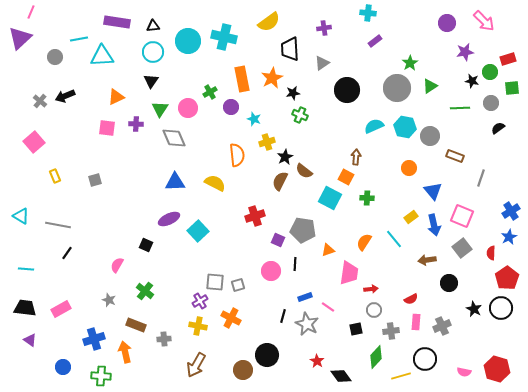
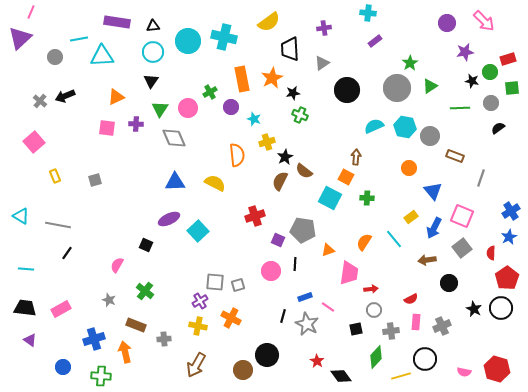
blue arrow at (434, 225): moved 3 px down; rotated 40 degrees clockwise
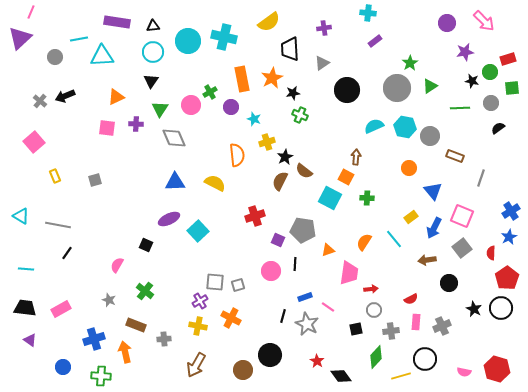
pink circle at (188, 108): moved 3 px right, 3 px up
black circle at (267, 355): moved 3 px right
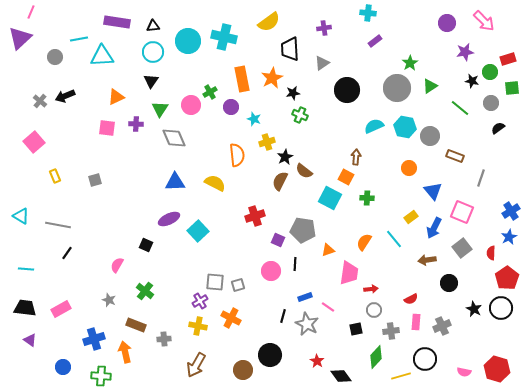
green line at (460, 108): rotated 42 degrees clockwise
pink square at (462, 216): moved 4 px up
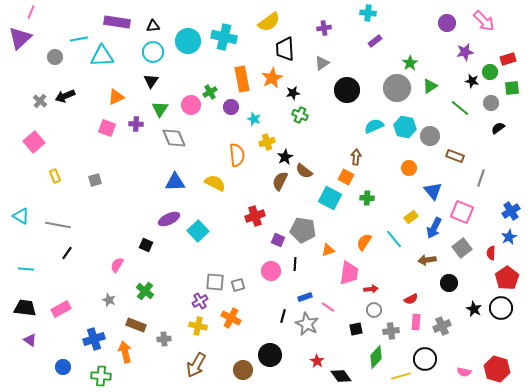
black trapezoid at (290, 49): moved 5 px left
pink square at (107, 128): rotated 12 degrees clockwise
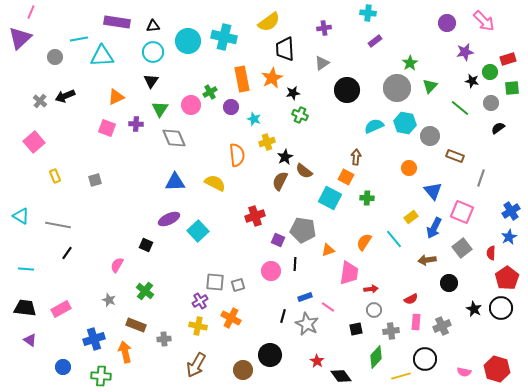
green triangle at (430, 86): rotated 14 degrees counterclockwise
cyan hexagon at (405, 127): moved 4 px up
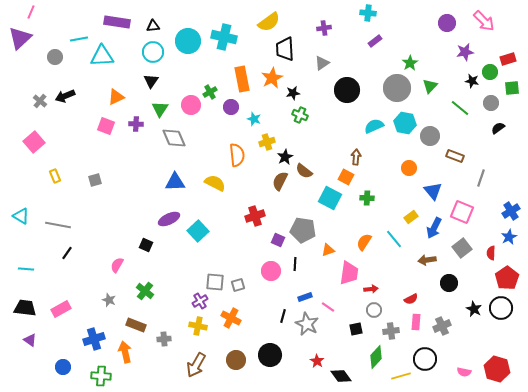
pink square at (107, 128): moved 1 px left, 2 px up
brown circle at (243, 370): moved 7 px left, 10 px up
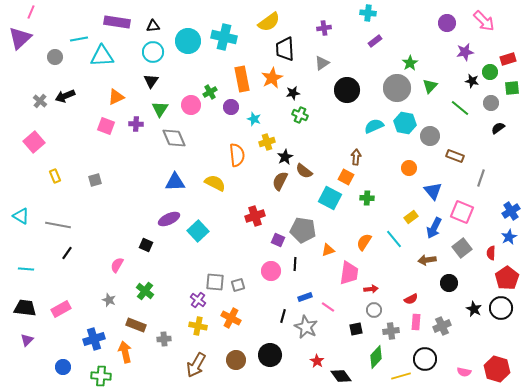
purple cross at (200, 301): moved 2 px left, 1 px up; rotated 21 degrees counterclockwise
gray star at (307, 324): moved 1 px left, 3 px down
purple triangle at (30, 340): moved 3 px left; rotated 40 degrees clockwise
